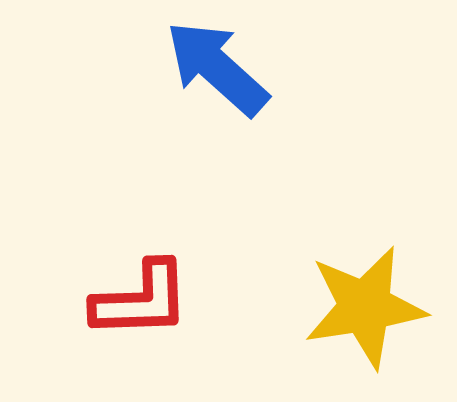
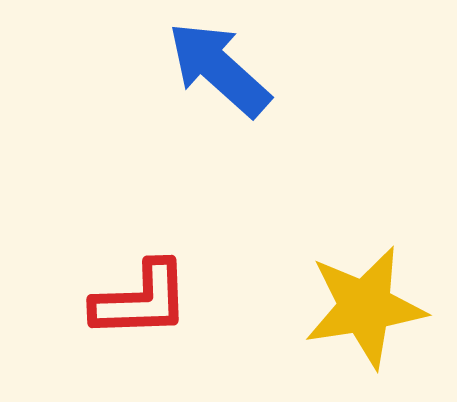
blue arrow: moved 2 px right, 1 px down
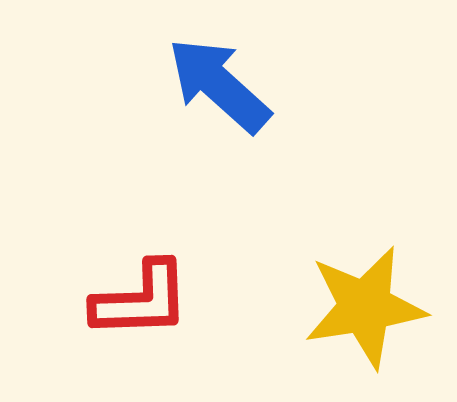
blue arrow: moved 16 px down
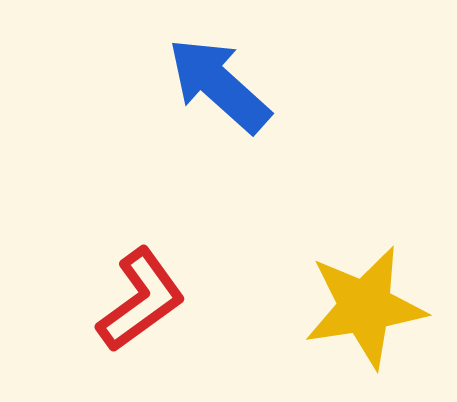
red L-shape: rotated 34 degrees counterclockwise
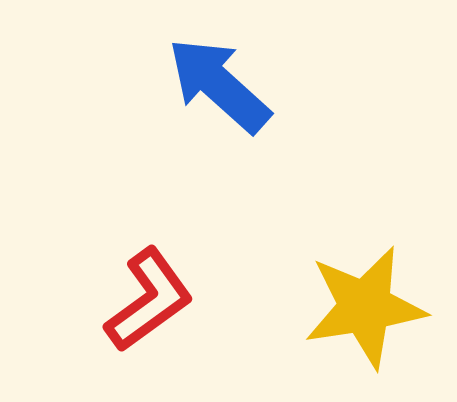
red L-shape: moved 8 px right
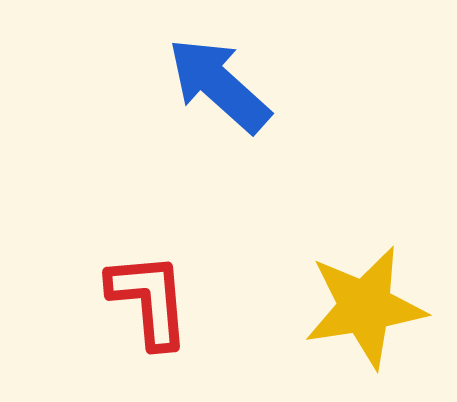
red L-shape: rotated 59 degrees counterclockwise
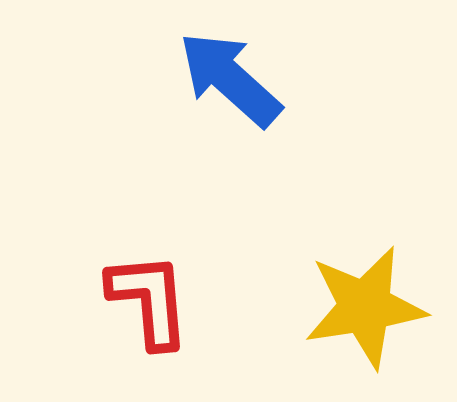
blue arrow: moved 11 px right, 6 px up
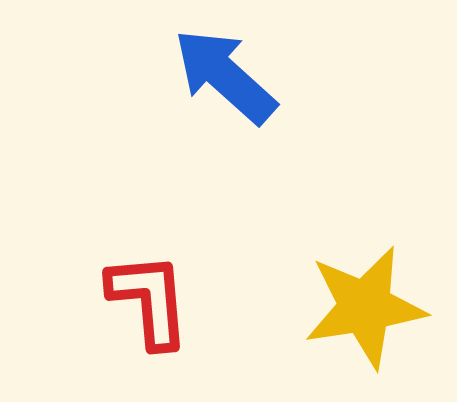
blue arrow: moved 5 px left, 3 px up
